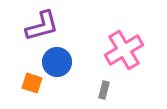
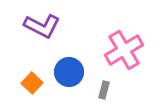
purple L-shape: rotated 42 degrees clockwise
blue circle: moved 12 px right, 10 px down
orange square: rotated 25 degrees clockwise
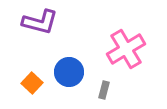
purple L-shape: moved 2 px left, 4 px up; rotated 12 degrees counterclockwise
pink cross: moved 2 px right, 1 px up
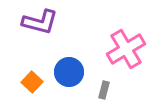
orange square: moved 1 px up
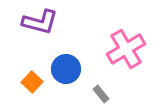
blue circle: moved 3 px left, 3 px up
gray rectangle: moved 3 px left, 4 px down; rotated 54 degrees counterclockwise
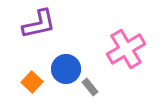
purple L-shape: moved 1 px left, 2 px down; rotated 27 degrees counterclockwise
gray rectangle: moved 11 px left, 7 px up
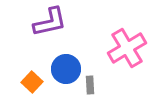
purple L-shape: moved 11 px right, 2 px up
pink cross: moved 1 px right, 1 px up
gray rectangle: moved 2 px up; rotated 36 degrees clockwise
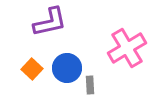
blue circle: moved 1 px right, 1 px up
orange square: moved 13 px up
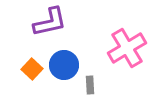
blue circle: moved 3 px left, 3 px up
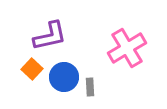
purple L-shape: moved 14 px down
blue circle: moved 12 px down
gray rectangle: moved 2 px down
